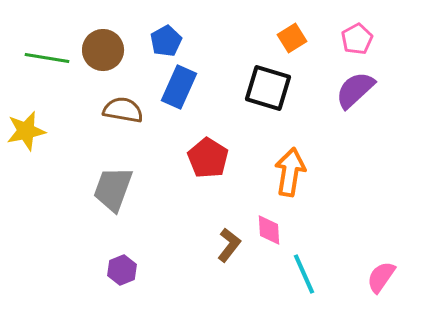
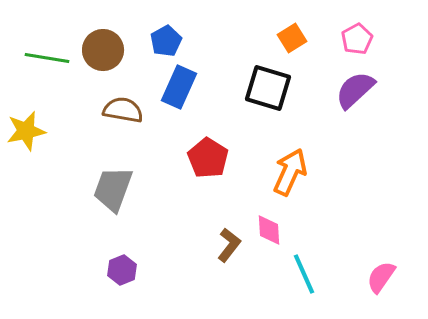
orange arrow: rotated 15 degrees clockwise
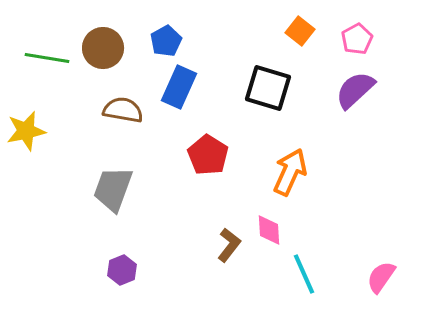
orange square: moved 8 px right, 7 px up; rotated 20 degrees counterclockwise
brown circle: moved 2 px up
red pentagon: moved 3 px up
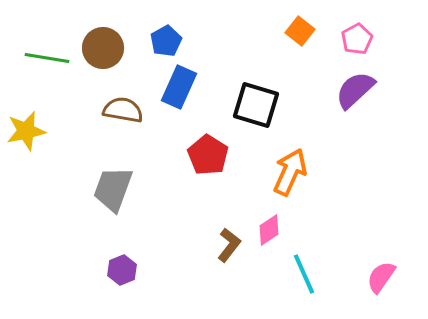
black square: moved 12 px left, 17 px down
pink diamond: rotated 60 degrees clockwise
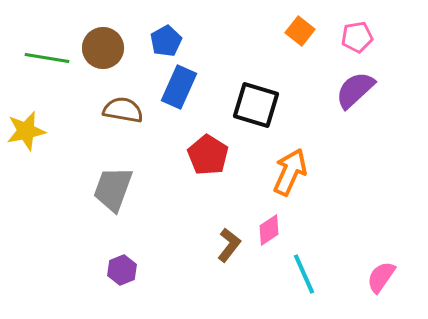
pink pentagon: moved 2 px up; rotated 20 degrees clockwise
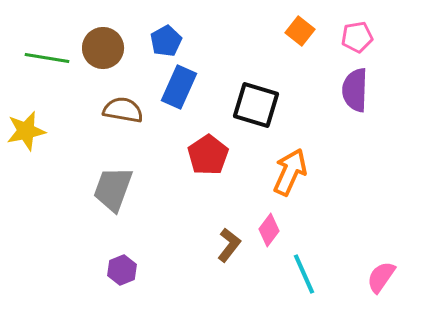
purple semicircle: rotated 45 degrees counterclockwise
red pentagon: rotated 6 degrees clockwise
pink diamond: rotated 20 degrees counterclockwise
